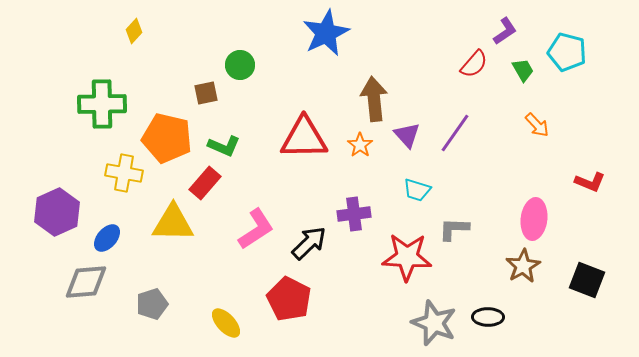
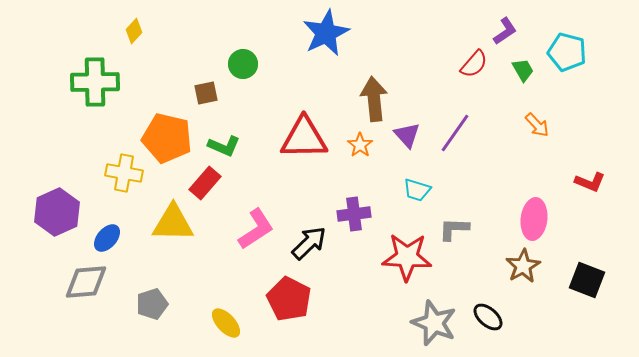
green circle: moved 3 px right, 1 px up
green cross: moved 7 px left, 22 px up
black ellipse: rotated 40 degrees clockwise
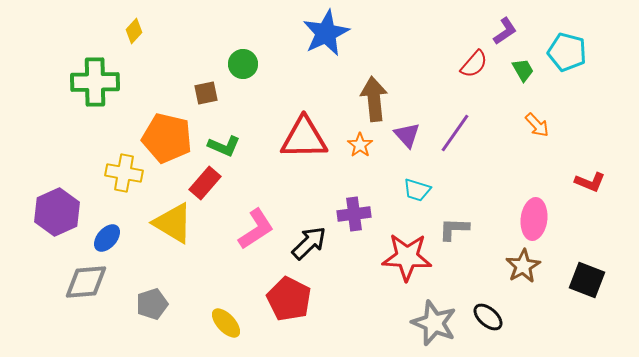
yellow triangle: rotated 30 degrees clockwise
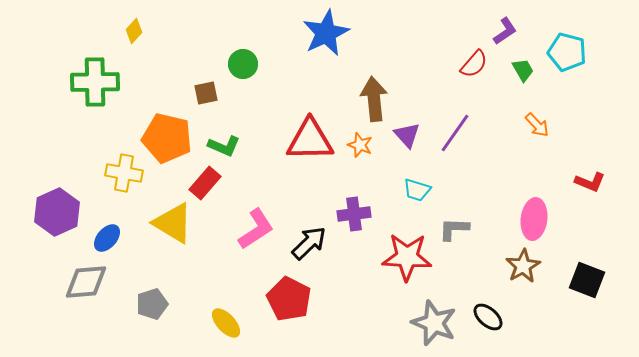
red triangle: moved 6 px right, 2 px down
orange star: rotated 15 degrees counterclockwise
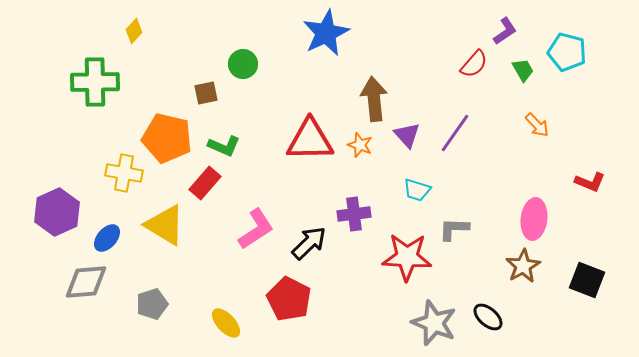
yellow triangle: moved 8 px left, 2 px down
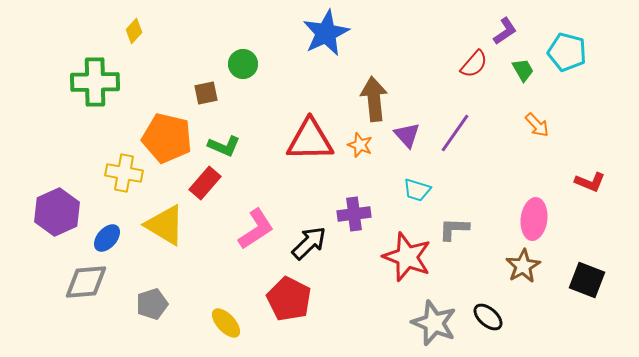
red star: rotated 18 degrees clockwise
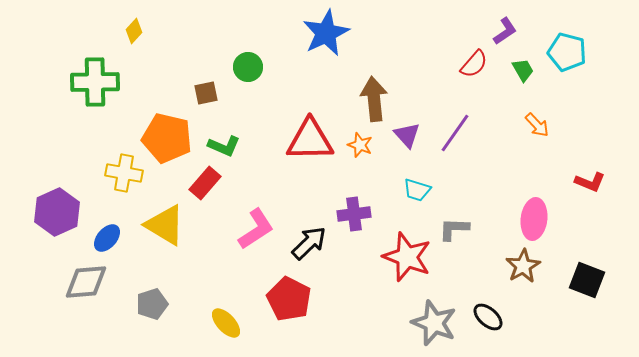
green circle: moved 5 px right, 3 px down
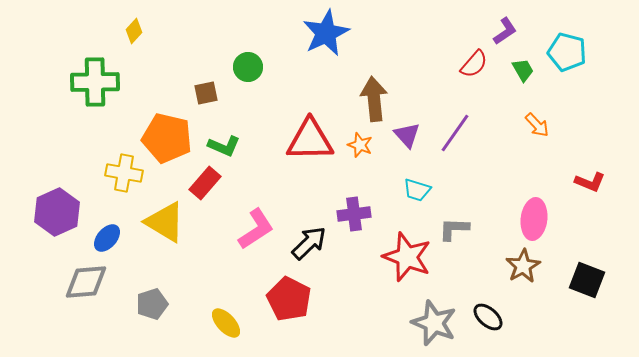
yellow triangle: moved 3 px up
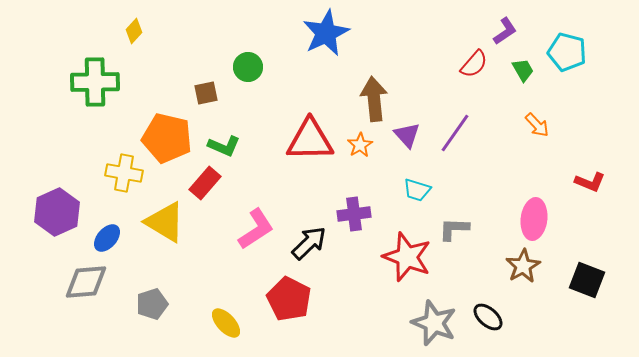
orange star: rotated 20 degrees clockwise
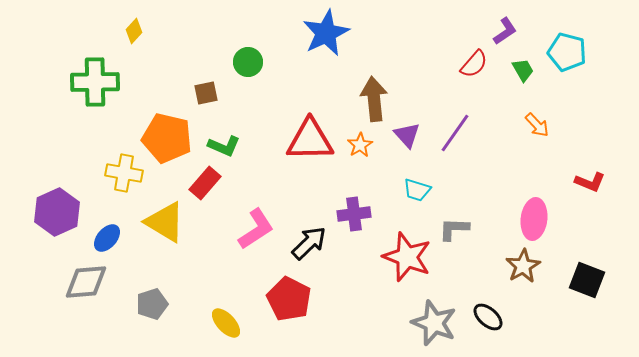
green circle: moved 5 px up
